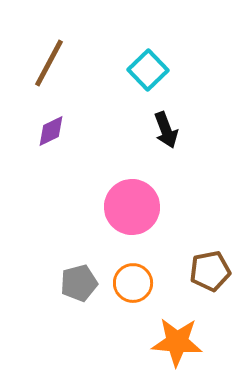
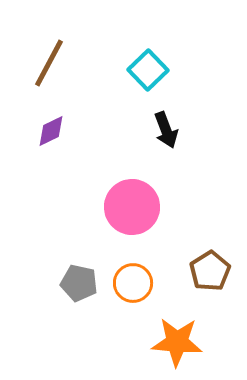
brown pentagon: rotated 21 degrees counterclockwise
gray pentagon: rotated 27 degrees clockwise
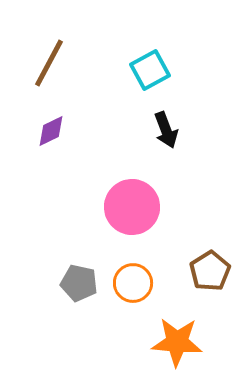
cyan square: moved 2 px right; rotated 15 degrees clockwise
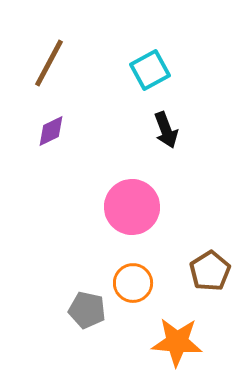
gray pentagon: moved 8 px right, 27 px down
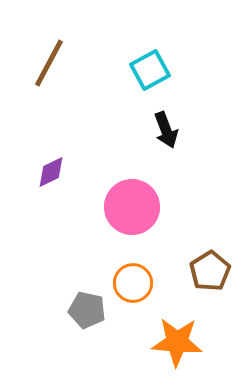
purple diamond: moved 41 px down
